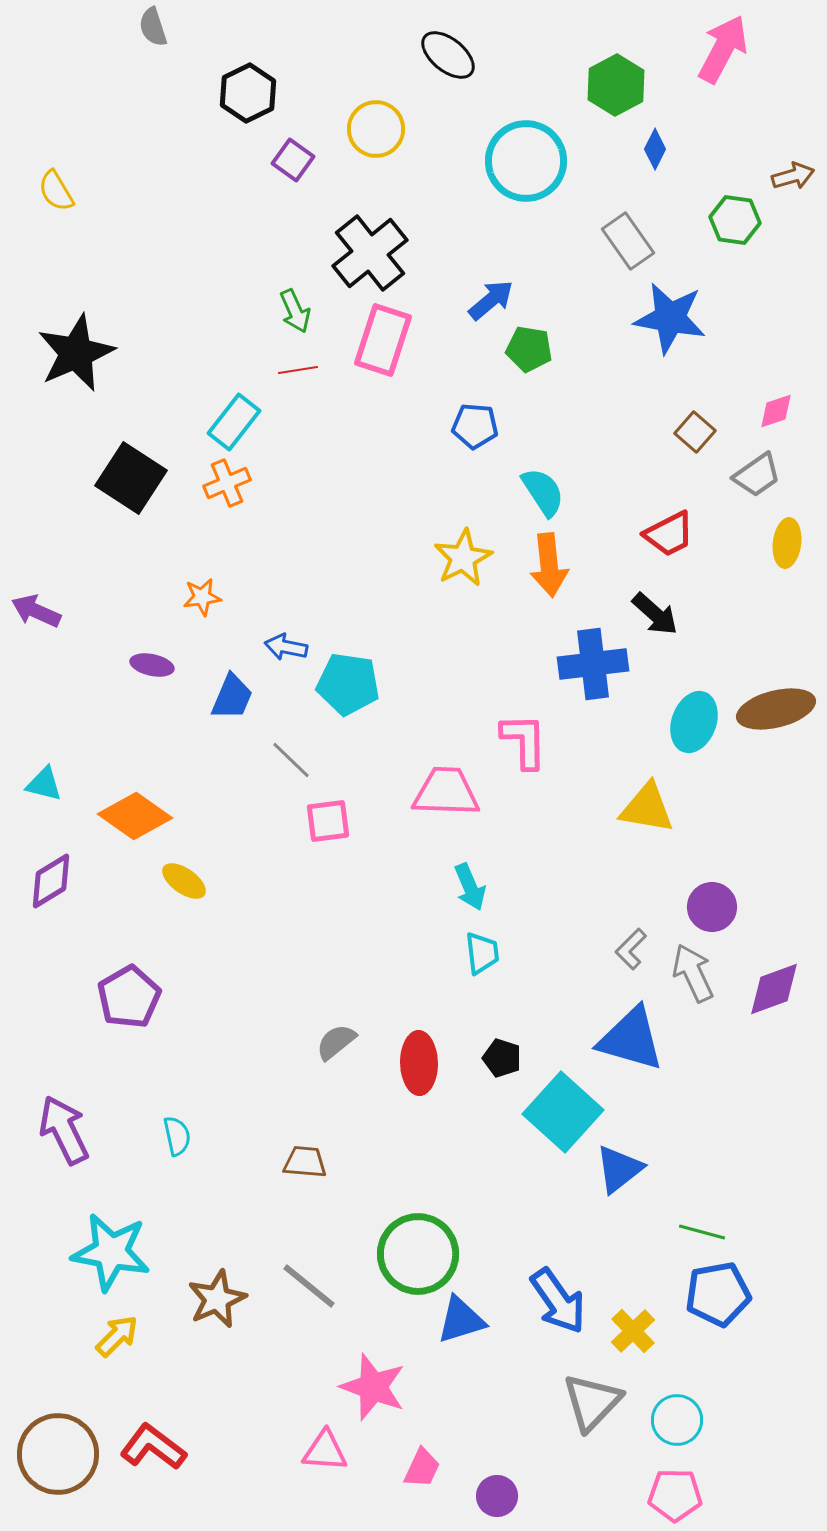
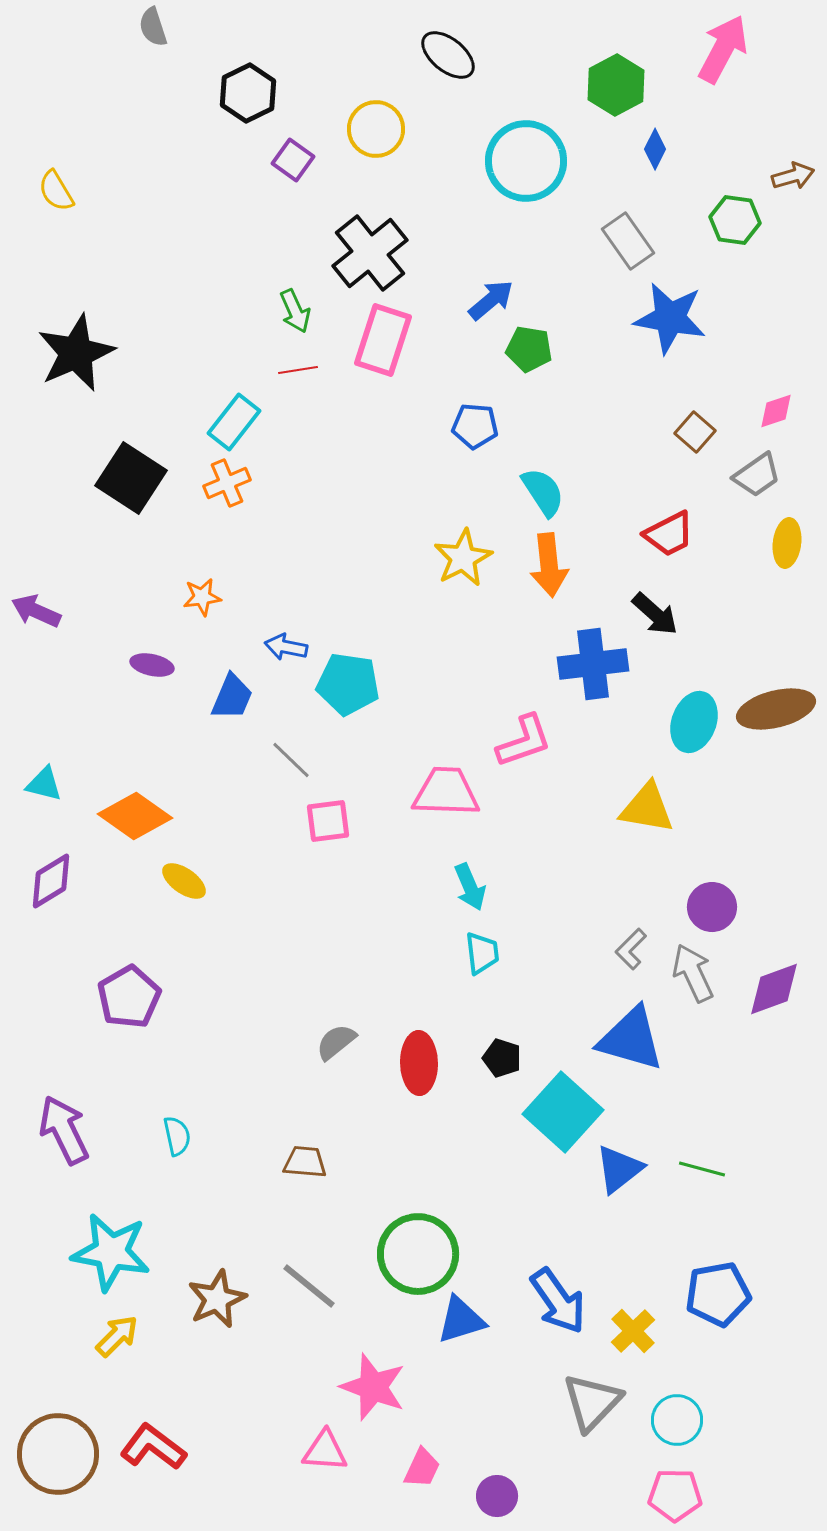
pink L-shape at (524, 741): rotated 72 degrees clockwise
green line at (702, 1232): moved 63 px up
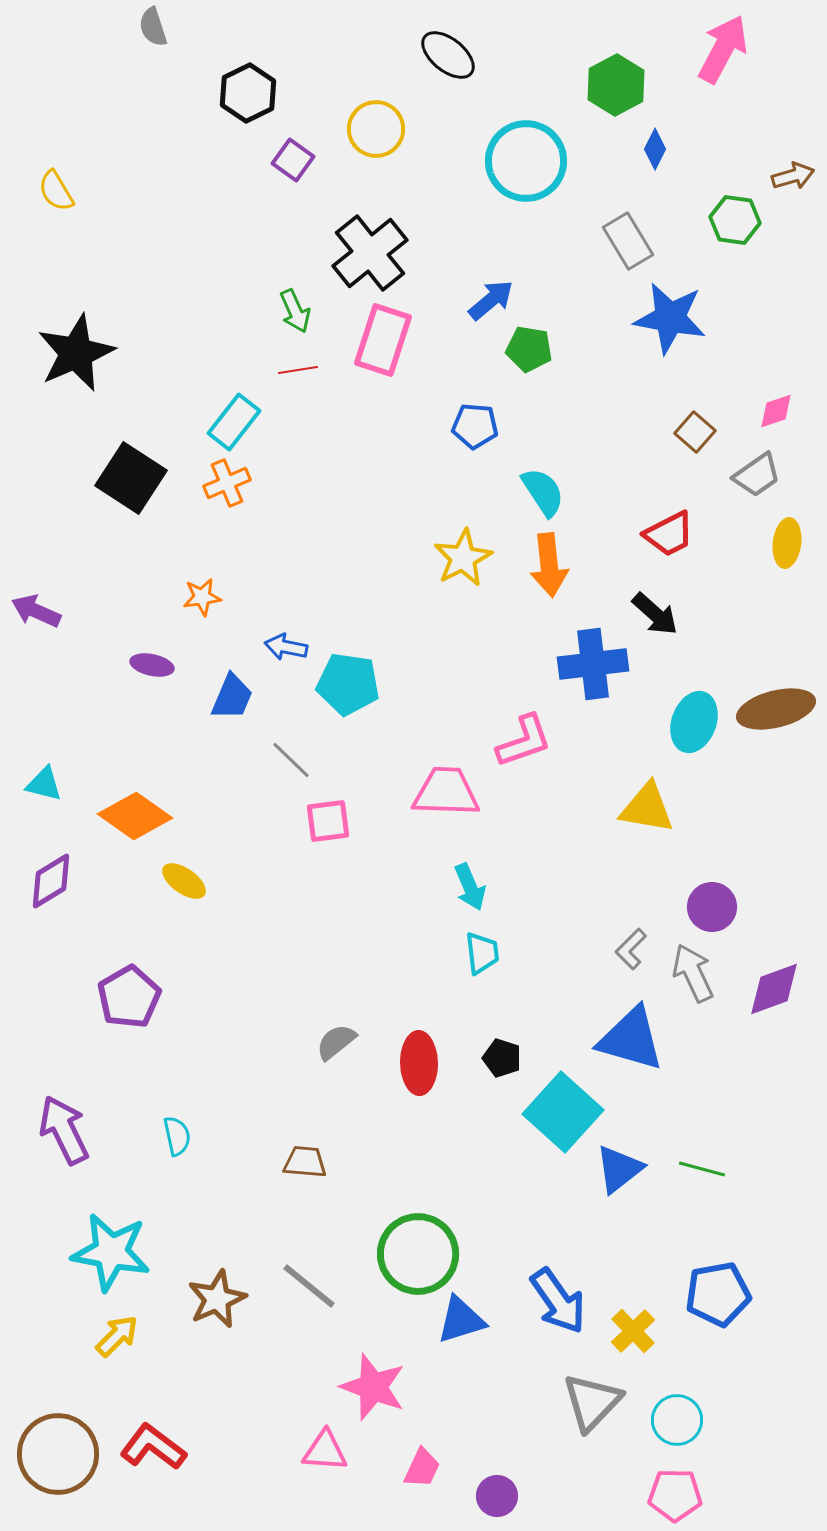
gray rectangle at (628, 241): rotated 4 degrees clockwise
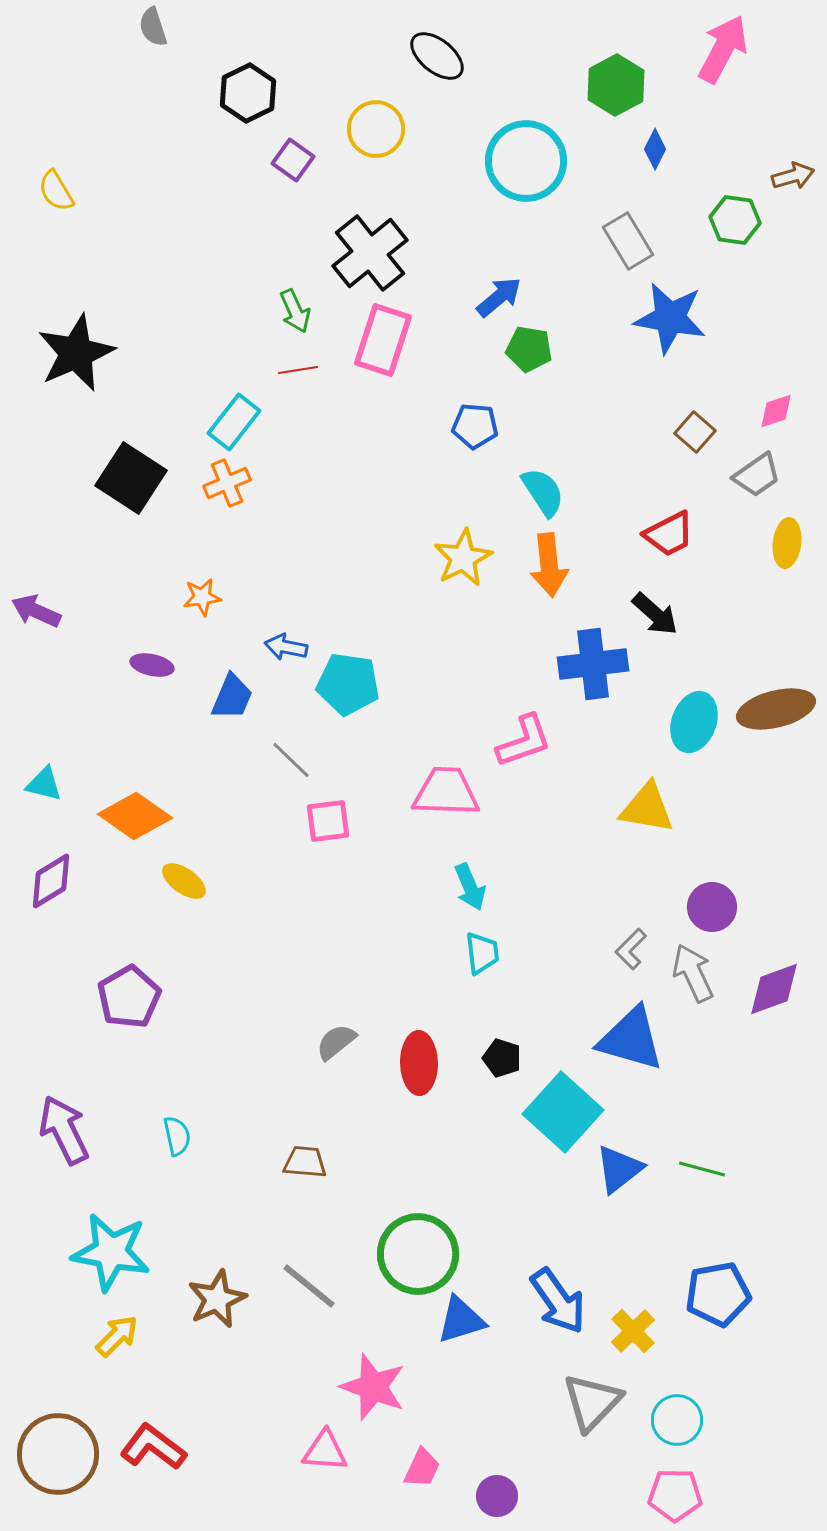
black ellipse at (448, 55): moved 11 px left, 1 px down
blue arrow at (491, 300): moved 8 px right, 3 px up
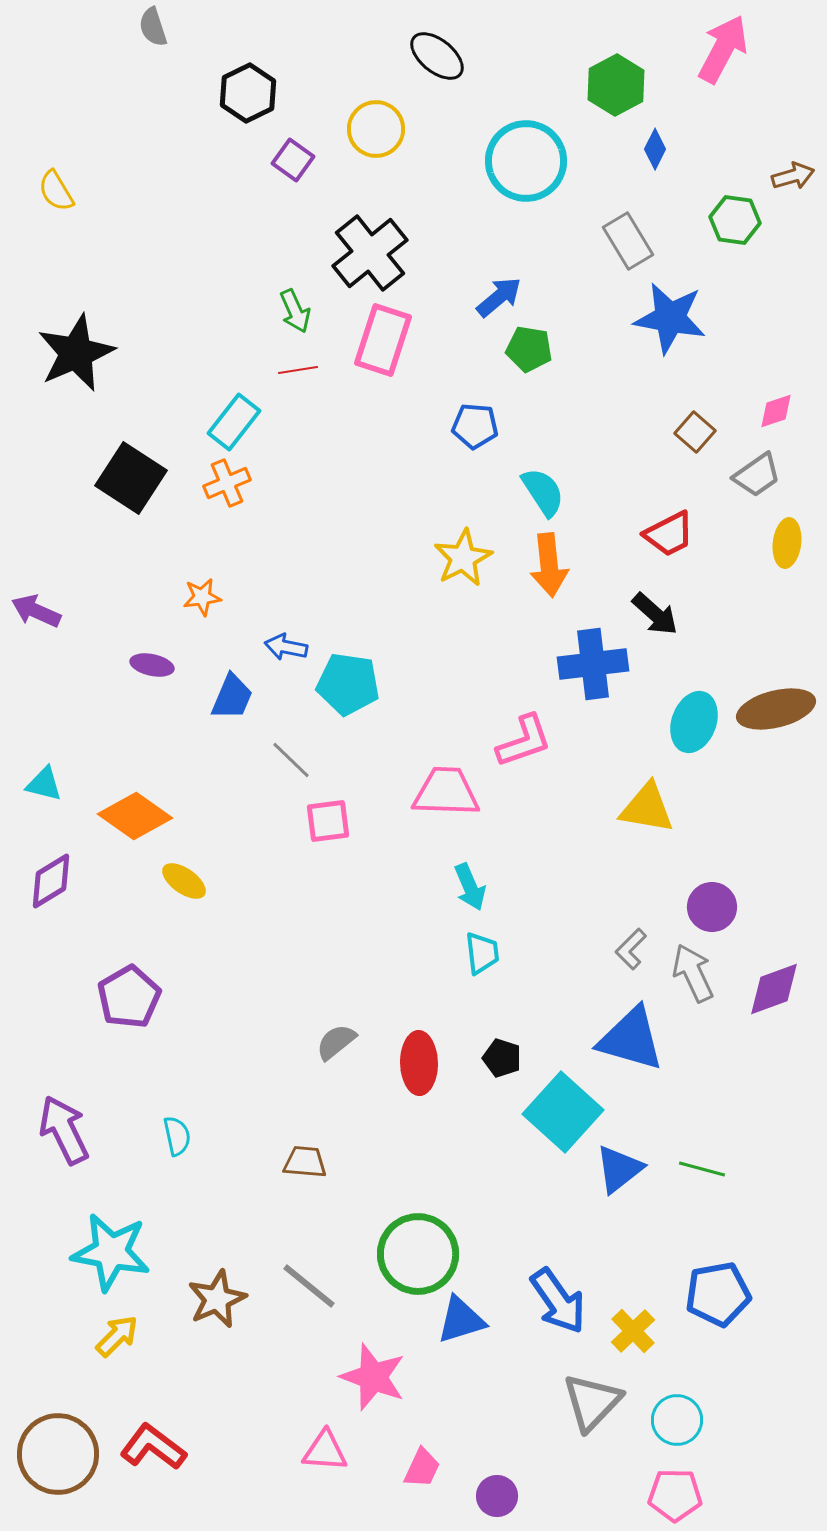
pink star at (373, 1387): moved 10 px up
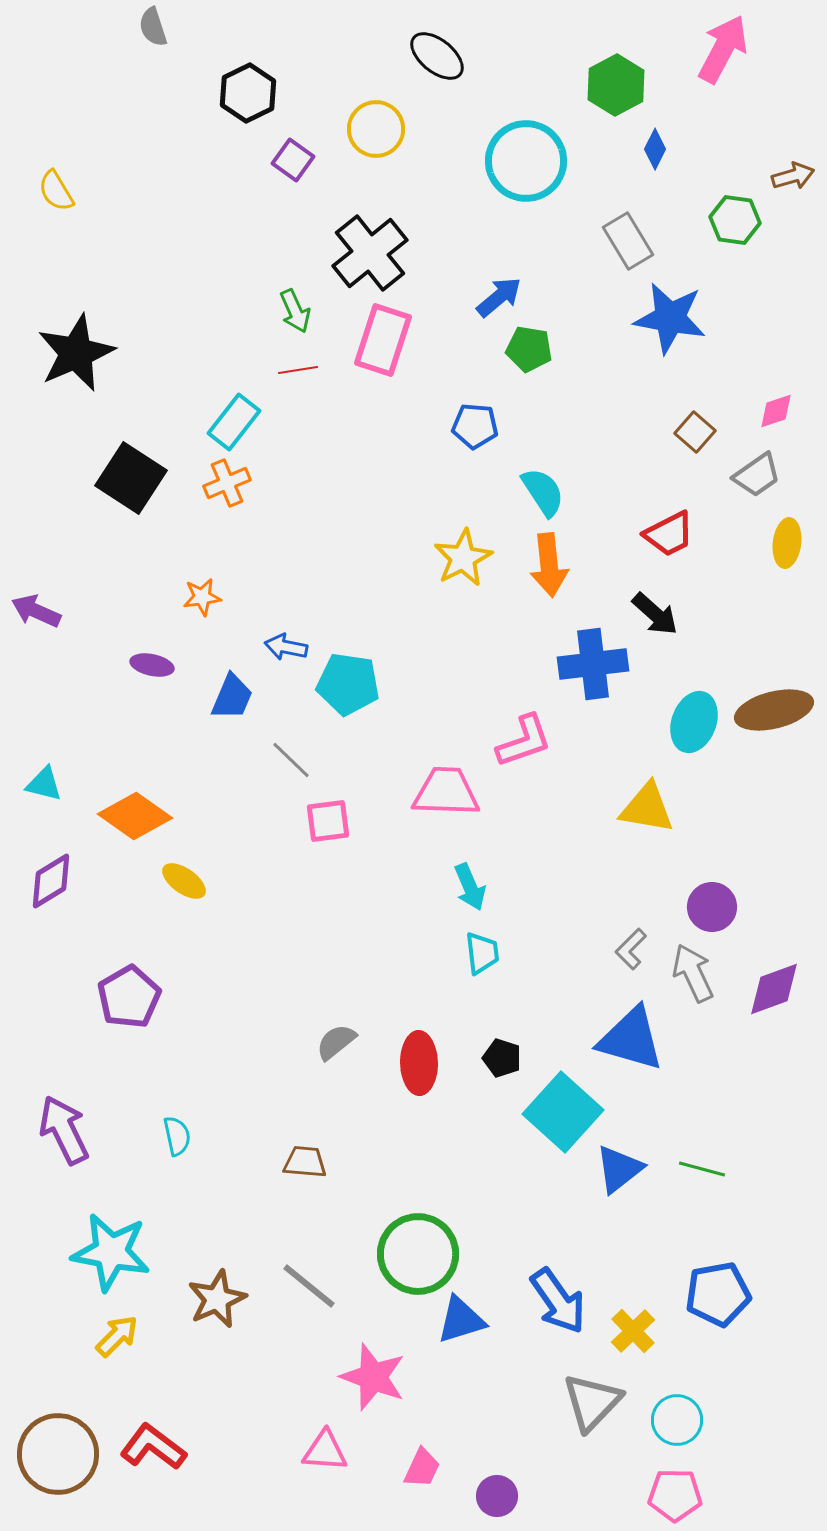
brown ellipse at (776, 709): moved 2 px left, 1 px down
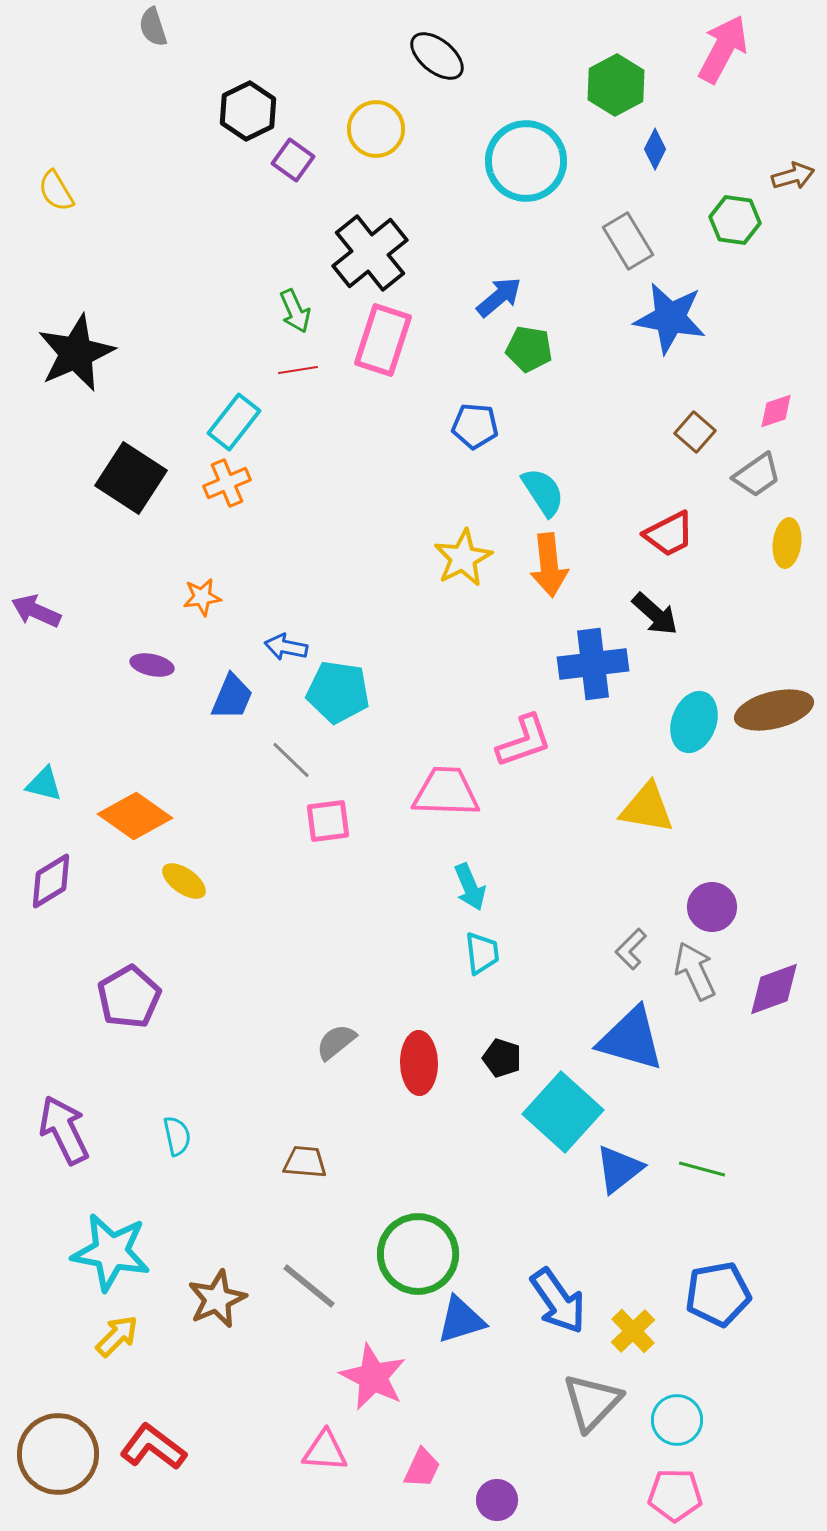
black hexagon at (248, 93): moved 18 px down
cyan pentagon at (348, 684): moved 10 px left, 8 px down
gray arrow at (693, 973): moved 2 px right, 2 px up
pink star at (373, 1377): rotated 6 degrees clockwise
purple circle at (497, 1496): moved 4 px down
